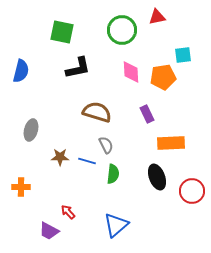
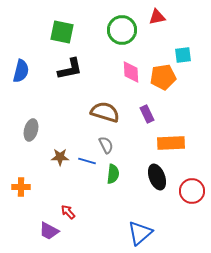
black L-shape: moved 8 px left, 1 px down
brown semicircle: moved 8 px right
blue triangle: moved 24 px right, 8 px down
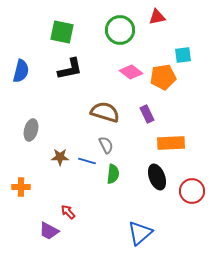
green circle: moved 2 px left
pink diamond: rotated 50 degrees counterclockwise
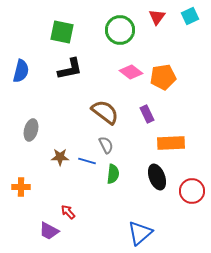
red triangle: rotated 42 degrees counterclockwise
cyan square: moved 7 px right, 39 px up; rotated 18 degrees counterclockwise
brown semicircle: rotated 20 degrees clockwise
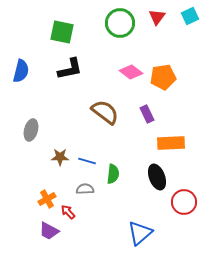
green circle: moved 7 px up
gray semicircle: moved 21 px left, 44 px down; rotated 66 degrees counterclockwise
orange cross: moved 26 px right, 12 px down; rotated 30 degrees counterclockwise
red circle: moved 8 px left, 11 px down
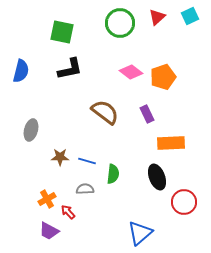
red triangle: rotated 12 degrees clockwise
orange pentagon: rotated 10 degrees counterclockwise
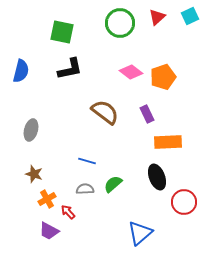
orange rectangle: moved 3 px left, 1 px up
brown star: moved 26 px left, 17 px down; rotated 18 degrees clockwise
green semicircle: moved 10 px down; rotated 138 degrees counterclockwise
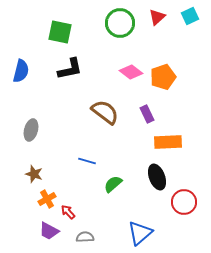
green square: moved 2 px left
gray semicircle: moved 48 px down
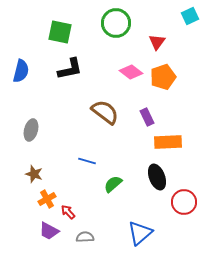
red triangle: moved 25 px down; rotated 12 degrees counterclockwise
green circle: moved 4 px left
purple rectangle: moved 3 px down
